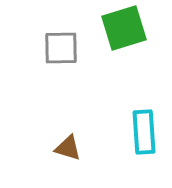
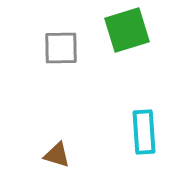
green square: moved 3 px right, 2 px down
brown triangle: moved 11 px left, 7 px down
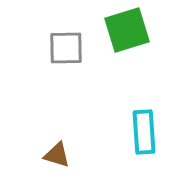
gray square: moved 5 px right
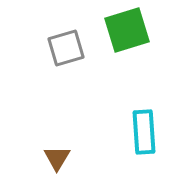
gray square: rotated 15 degrees counterclockwise
brown triangle: moved 3 px down; rotated 44 degrees clockwise
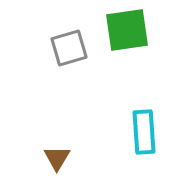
green square: rotated 9 degrees clockwise
gray square: moved 3 px right
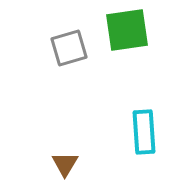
brown triangle: moved 8 px right, 6 px down
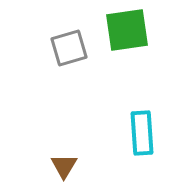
cyan rectangle: moved 2 px left, 1 px down
brown triangle: moved 1 px left, 2 px down
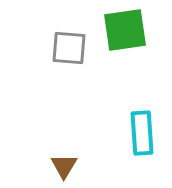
green square: moved 2 px left
gray square: rotated 21 degrees clockwise
